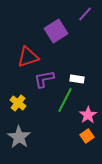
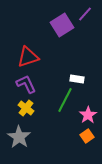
purple square: moved 6 px right, 6 px up
purple L-shape: moved 18 px left, 5 px down; rotated 75 degrees clockwise
yellow cross: moved 8 px right, 5 px down
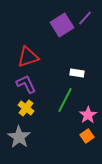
purple line: moved 4 px down
white rectangle: moved 6 px up
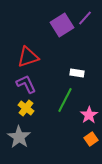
pink star: moved 1 px right
orange square: moved 4 px right, 3 px down
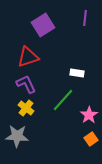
purple line: rotated 35 degrees counterclockwise
purple square: moved 19 px left
green line: moved 2 px left; rotated 15 degrees clockwise
gray star: moved 2 px left, 1 px up; rotated 30 degrees counterclockwise
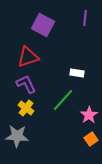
purple square: rotated 30 degrees counterclockwise
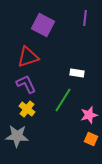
green line: rotated 10 degrees counterclockwise
yellow cross: moved 1 px right, 1 px down
pink star: rotated 18 degrees clockwise
orange square: rotated 32 degrees counterclockwise
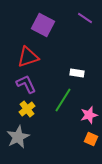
purple line: rotated 63 degrees counterclockwise
yellow cross: rotated 14 degrees clockwise
gray star: moved 1 px right, 1 px down; rotated 30 degrees counterclockwise
